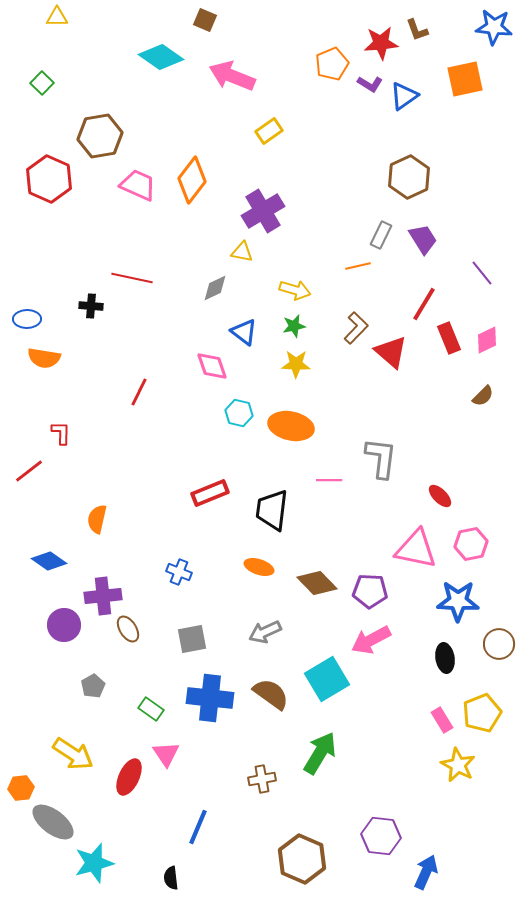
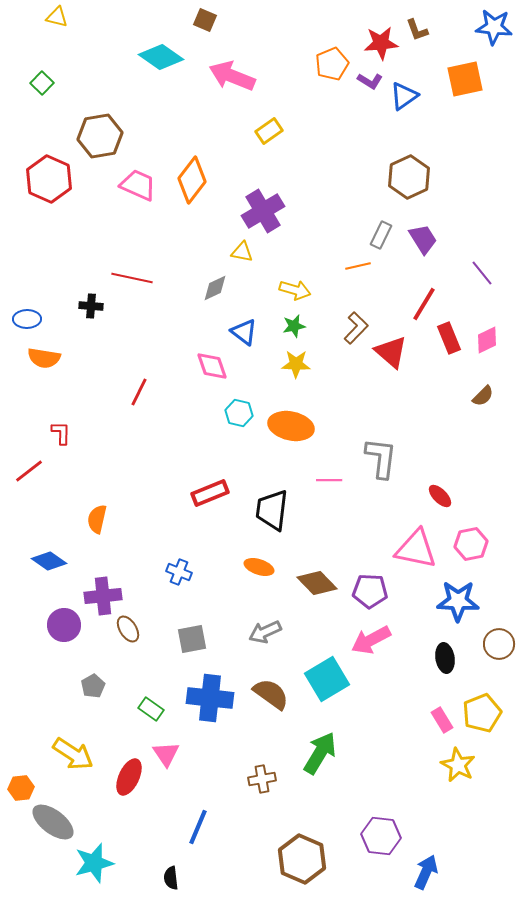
yellow triangle at (57, 17): rotated 15 degrees clockwise
purple L-shape at (370, 84): moved 3 px up
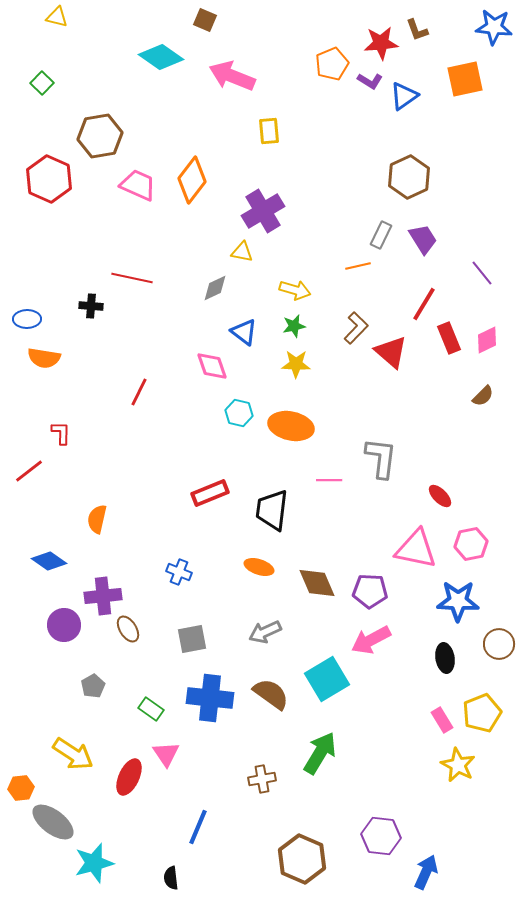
yellow rectangle at (269, 131): rotated 60 degrees counterclockwise
brown diamond at (317, 583): rotated 21 degrees clockwise
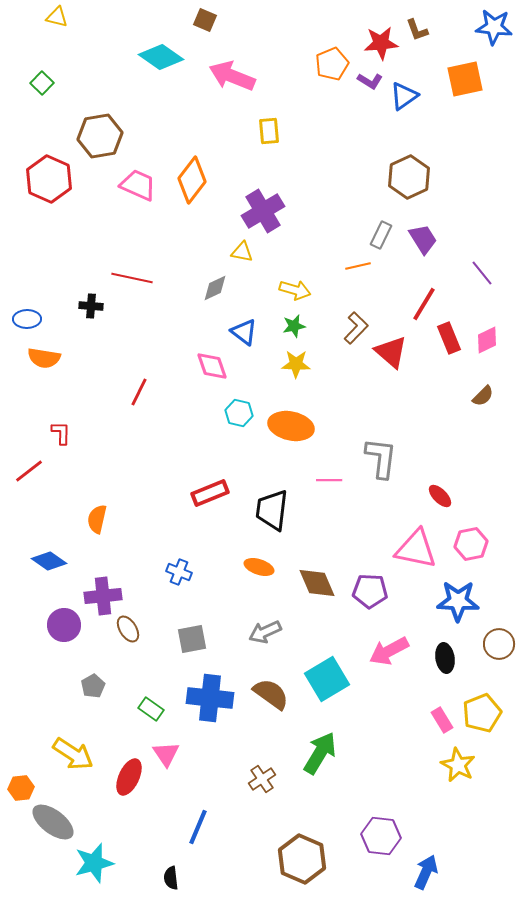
pink arrow at (371, 640): moved 18 px right, 11 px down
brown cross at (262, 779): rotated 24 degrees counterclockwise
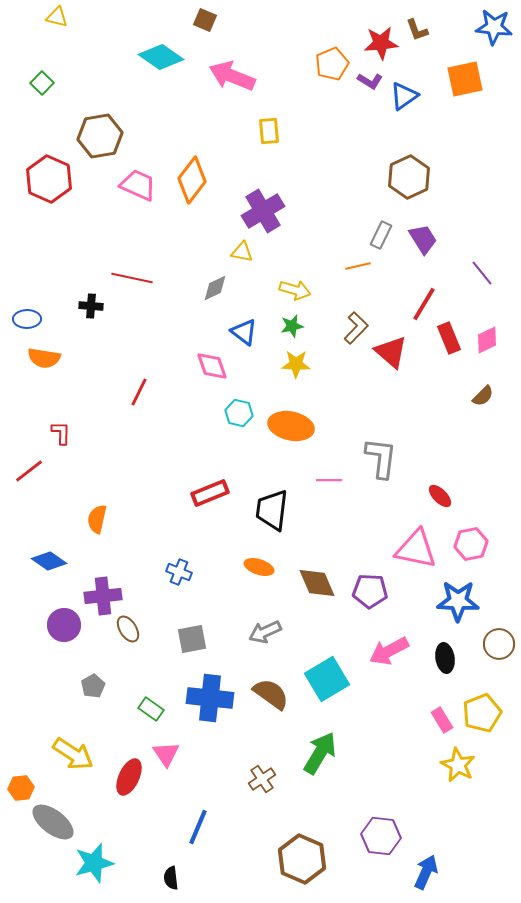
green star at (294, 326): moved 2 px left
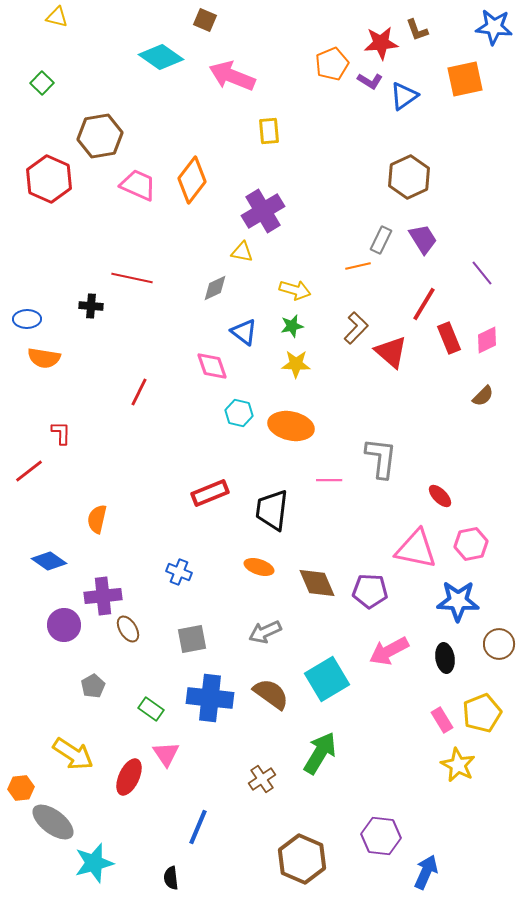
gray rectangle at (381, 235): moved 5 px down
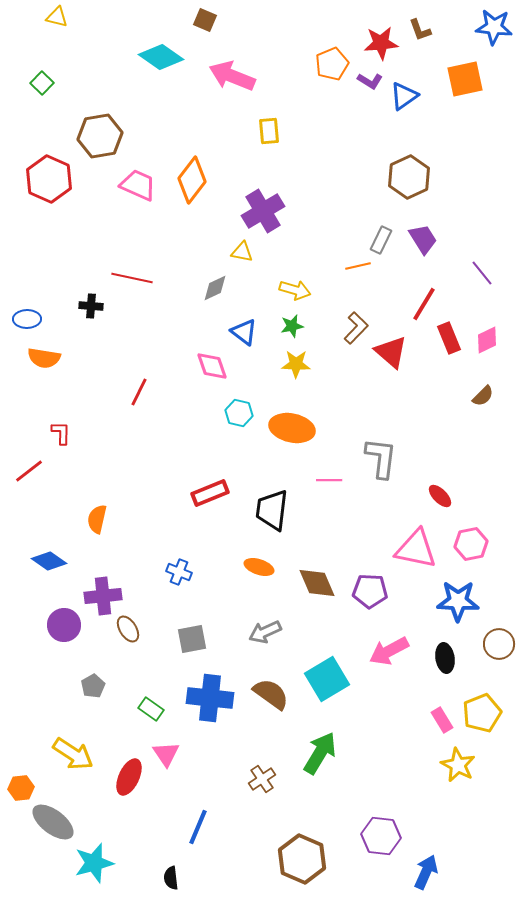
brown L-shape at (417, 30): moved 3 px right
orange ellipse at (291, 426): moved 1 px right, 2 px down
